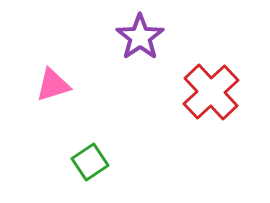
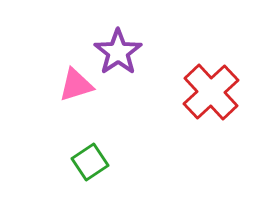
purple star: moved 22 px left, 15 px down
pink triangle: moved 23 px right
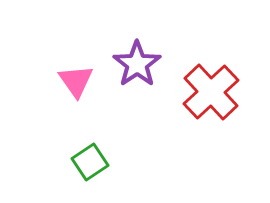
purple star: moved 19 px right, 12 px down
pink triangle: moved 4 px up; rotated 48 degrees counterclockwise
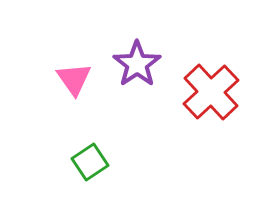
pink triangle: moved 2 px left, 2 px up
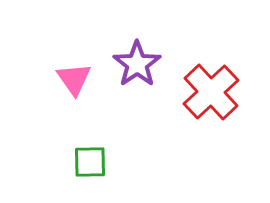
green square: rotated 33 degrees clockwise
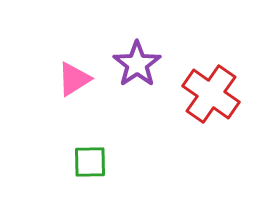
pink triangle: rotated 33 degrees clockwise
red cross: moved 2 px down; rotated 12 degrees counterclockwise
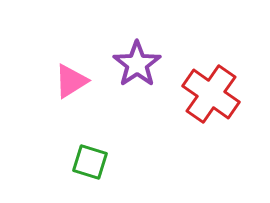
pink triangle: moved 3 px left, 2 px down
green square: rotated 18 degrees clockwise
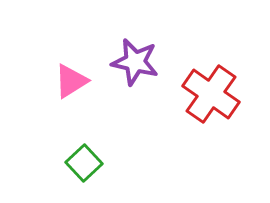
purple star: moved 2 px left, 2 px up; rotated 24 degrees counterclockwise
green square: moved 6 px left, 1 px down; rotated 30 degrees clockwise
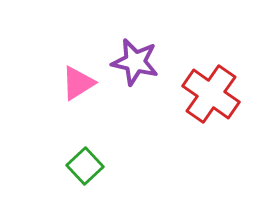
pink triangle: moved 7 px right, 2 px down
green square: moved 1 px right, 3 px down
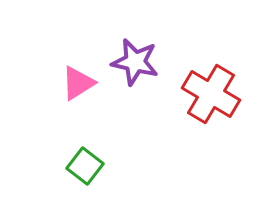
red cross: rotated 4 degrees counterclockwise
green square: rotated 9 degrees counterclockwise
